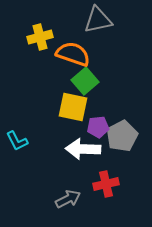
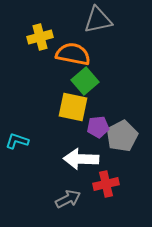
orange semicircle: rotated 8 degrees counterclockwise
cyan L-shape: rotated 135 degrees clockwise
white arrow: moved 2 px left, 10 px down
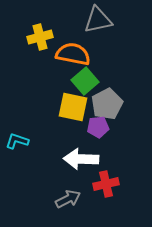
gray pentagon: moved 15 px left, 32 px up
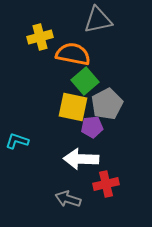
purple pentagon: moved 6 px left
gray arrow: rotated 135 degrees counterclockwise
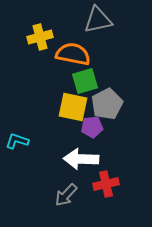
green square: rotated 24 degrees clockwise
gray arrow: moved 2 px left, 4 px up; rotated 65 degrees counterclockwise
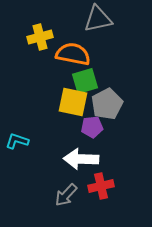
gray triangle: moved 1 px up
yellow square: moved 5 px up
red cross: moved 5 px left, 2 px down
